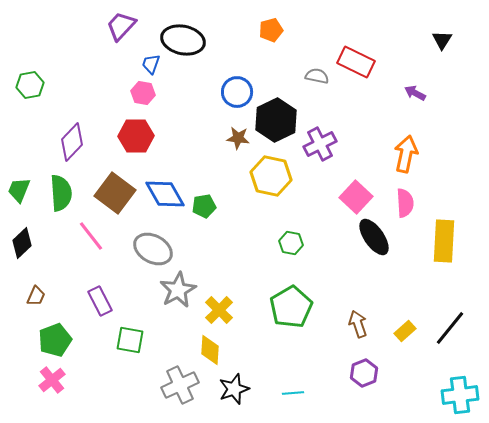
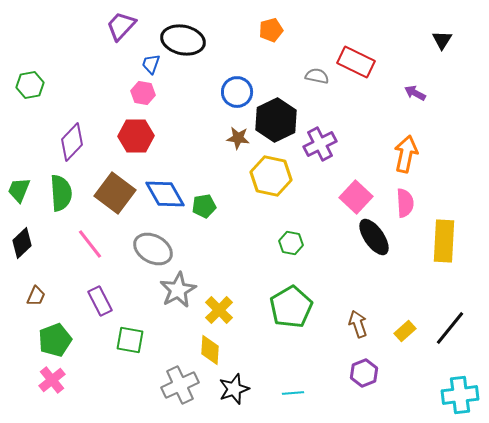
pink line at (91, 236): moved 1 px left, 8 px down
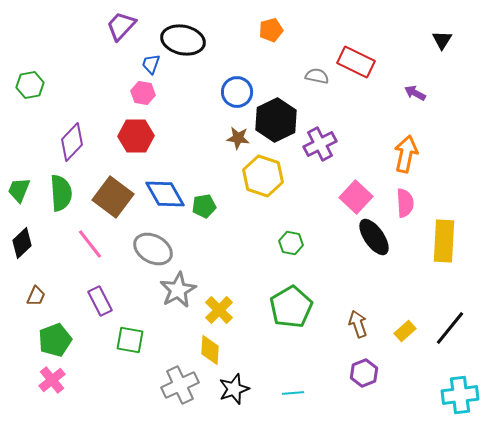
yellow hexagon at (271, 176): moved 8 px left; rotated 6 degrees clockwise
brown square at (115, 193): moved 2 px left, 4 px down
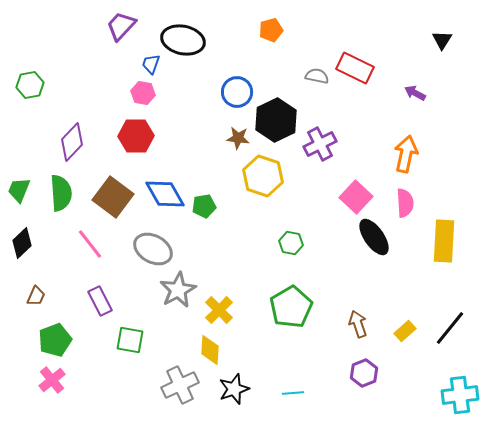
red rectangle at (356, 62): moved 1 px left, 6 px down
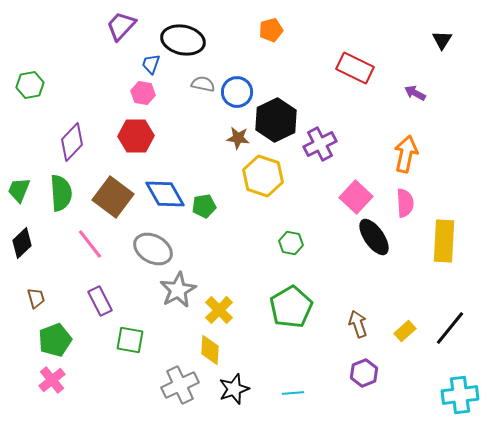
gray semicircle at (317, 76): moved 114 px left, 8 px down
brown trapezoid at (36, 296): moved 2 px down; rotated 40 degrees counterclockwise
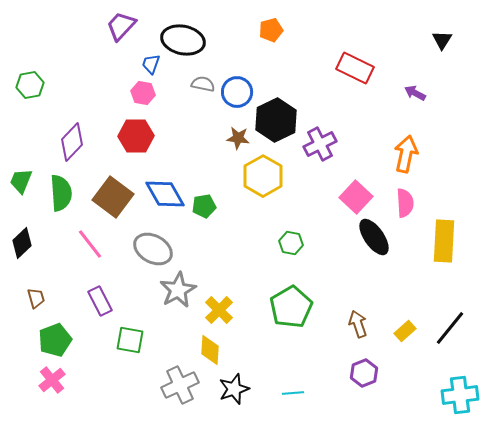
yellow hexagon at (263, 176): rotated 12 degrees clockwise
green trapezoid at (19, 190): moved 2 px right, 9 px up
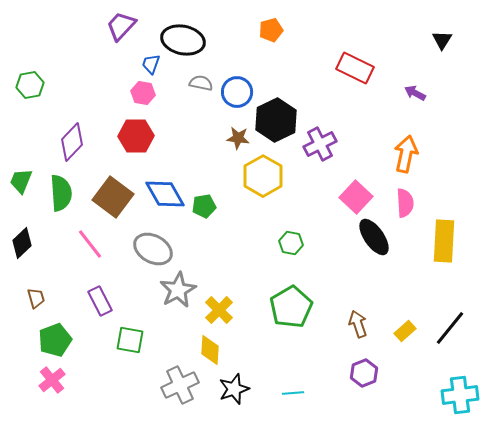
gray semicircle at (203, 84): moved 2 px left, 1 px up
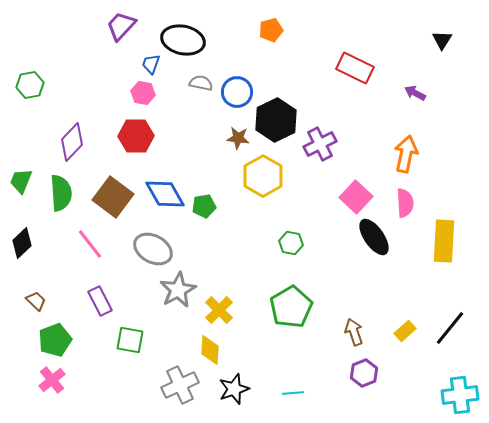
brown trapezoid at (36, 298): moved 3 px down; rotated 30 degrees counterclockwise
brown arrow at (358, 324): moved 4 px left, 8 px down
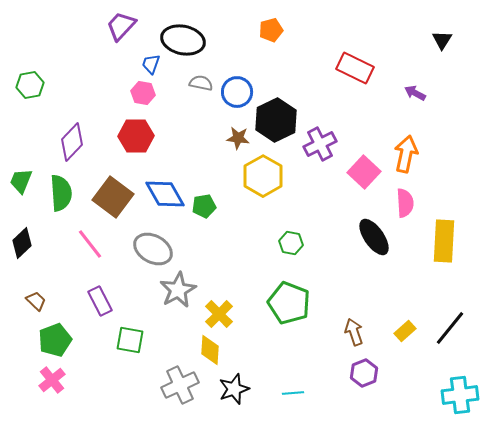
pink square at (356, 197): moved 8 px right, 25 px up
green pentagon at (291, 307): moved 2 px left, 4 px up; rotated 21 degrees counterclockwise
yellow cross at (219, 310): moved 4 px down
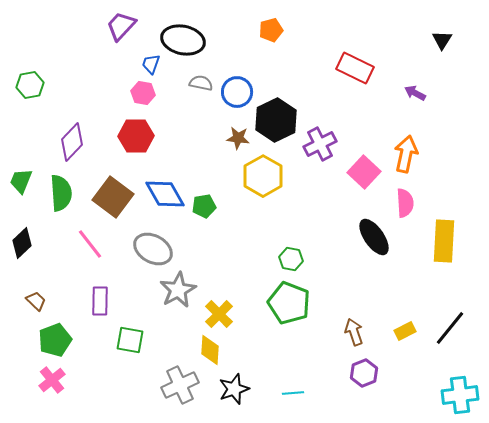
green hexagon at (291, 243): moved 16 px down
purple rectangle at (100, 301): rotated 28 degrees clockwise
yellow rectangle at (405, 331): rotated 15 degrees clockwise
